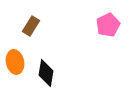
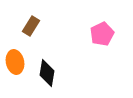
pink pentagon: moved 6 px left, 9 px down
black diamond: moved 1 px right
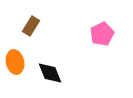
black diamond: moved 3 px right; rotated 32 degrees counterclockwise
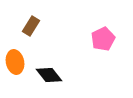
pink pentagon: moved 1 px right, 5 px down
black diamond: moved 1 px left, 2 px down; rotated 16 degrees counterclockwise
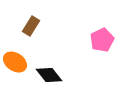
pink pentagon: moved 1 px left, 1 px down
orange ellipse: rotated 45 degrees counterclockwise
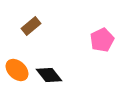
brown rectangle: rotated 18 degrees clockwise
orange ellipse: moved 2 px right, 8 px down; rotated 10 degrees clockwise
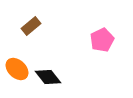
orange ellipse: moved 1 px up
black diamond: moved 1 px left, 2 px down
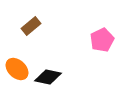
black diamond: rotated 40 degrees counterclockwise
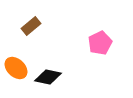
pink pentagon: moved 2 px left, 3 px down
orange ellipse: moved 1 px left, 1 px up
